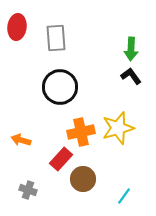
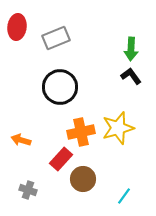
gray rectangle: rotated 72 degrees clockwise
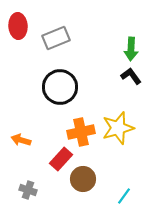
red ellipse: moved 1 px right, 1 px up; rotated 10 degrees counterclockwise
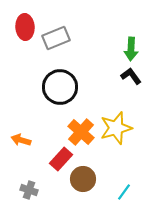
red ellipse: moved 7 px right, 1 px down
yellow star: moved 2 px left
orange cross: rotated 36 degrees counterclockwise
gray cross: moved 1 px right
cyan line: moved 4 px up
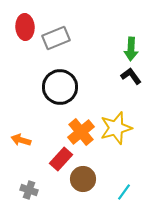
orange cross: rotated 8 degrees clockwise
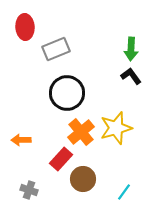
gray rectangle: moved 11 px down
black circle: moved 7 px right, 6 px down
orange arrow: rotated 18 degrees counterclockwise
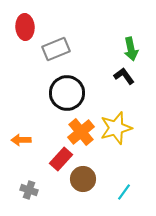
green arrow: rotated 15 degrees counterclockwise
black L-shape: moved 7 px left
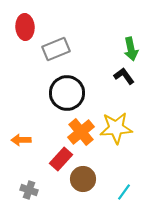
yellow star: rotated 12 degrees clockwise
